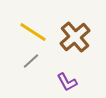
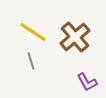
gray line: rotated 66 degrees counterclockwise
purple L-shape: moved 20 px right
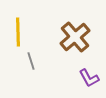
yellow line: moved 15 px left; rotated 56 degrees clockwise
purple L-shape: moved 2 px right, 4 px up
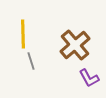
yellow line: moved 5 px right, 2 px down
brown cross: moved 8 px down
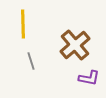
yellow line: moved 10 px up
purple L-shape: rotated 50 degrees counterclockwise
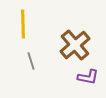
purple L-shape: moved 1 px left, 1 px up
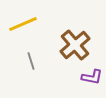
yellow line: rotated 68 degrees clockwise
purple L-shape: moved 4 px right
